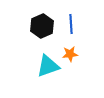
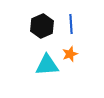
orange star: rotated 14 degrees counterclockwise
cyan triangle: moved 1 px left, 1 px up; rotated 15 degrees clockwise
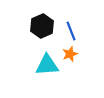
blue line: moved 7 px down; rotated 18 degrees counterclockwise
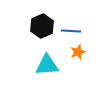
blue line: rotated 66 degrees counterclockwise
orange star: moved 8 px right, 2 px up
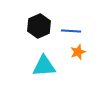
black hexagon: moved 3 px left
cyan triangle: moved 3 px left, 1 px down
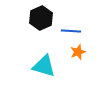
black hexagon: moved 2 px right, 8 px up
cyan triangle: rotated 20 degrees clockwise
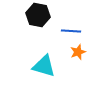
black hexagon: moved 3 px left, 3 px up; rotated 25 degrees counterclockwise
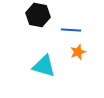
blue line: moved 1 px up
